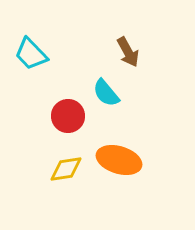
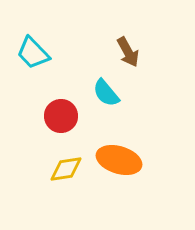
cyan trapezoid: moved 2 px right, 1 px up
red circle: moved 7 px left
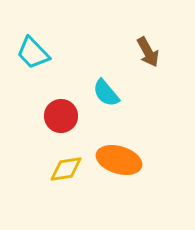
brown arrow: moved 20 px right
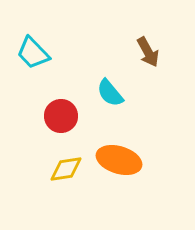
cyan semicircle: moved 4 px right
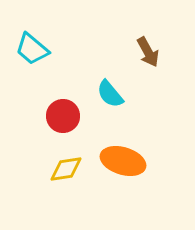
cyan trapezoid: moved 1 px left, 4 px up; rotated 6 degrees counterclockwise
cyan semicircle: moved 1 px down
red circle: moved 2 px right
orange ellipse: moved 4 px right, 1 px down
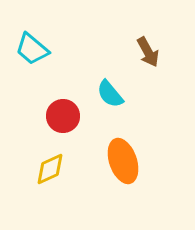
orange ellipse: rotated 54 degrees clockwise
yellow diamond: moved 16 px left; rotated 16 degrees counterclockwise
